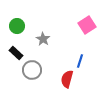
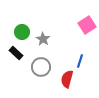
green circle: moved 5 px right, 6 px down
gray circle: moved 9 px right, 3 px up
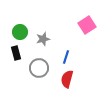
green circle: moved 2 px left
gray star: rotated 24 degrees clockwise
black rectangle: rotated 32 degrees clockwise
blue line: moved 14 px left, 4 px up
gray circle: moved 2 px left, 1 px down
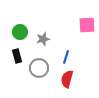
pink square: rotated 30 degrees clockwise
black rectangle: moved 1 px right, 3 px down
